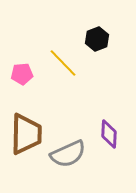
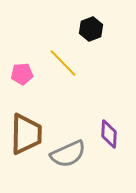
black hexagon: moved 6 px left, 10 px up
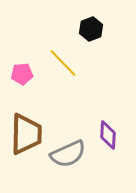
purple diamond: moved 1 px left, 1 px down
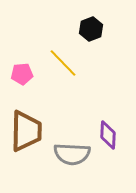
brown trapezoid: moved 3 px up
gray semicircle: moved 4 px right; rotated 27 degrees clockwise
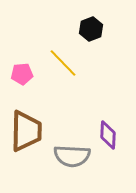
gray semicircle: moved 2 px down
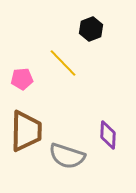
pink pentagon: moved 5 px down
gray semicircle: moved 5 px left; rotated 15 degrees clockwise
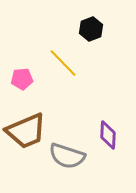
brown trapezoid: rotated 66 degrees clockwise
